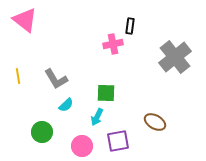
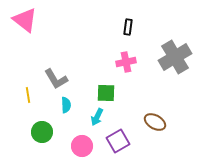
black rectangle: moved 2 px left, 1 px down
pink cross: moved 13 px right, 18 px down
gray cross: rotated 8 degrees clockwise
yellow line: moved 10 px right, 19 px down
cyan semicircle: rotated 49 degrees counterclockwise
purple square: rotated 20 degrees counterclockwise
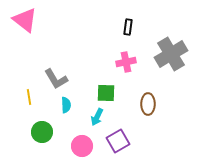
gray cross: moved 4 px left, 3 px up
yellow line: moved 1 px right, 2 px down
brown ellipse: moved 7 px left, 18 px up; rotated 60 degrees clockwise
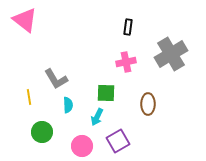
cyan semicircle: moved 2 px right
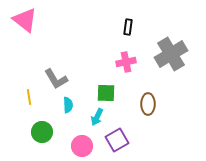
purple square: moved 1 px left, 1 px up
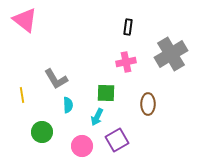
yellow line: moved 7 px left, 2 px up
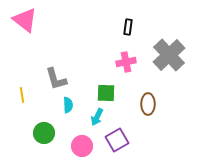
gray cross: moved 2 px left, 1 px down; rotated 12 degrees counterclockwise
gray L-shape: rotated 15 degrees clockwise
green circle: moved 2 px right, 1 px down
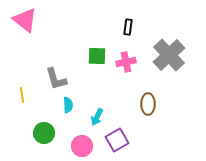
green square: moved 9 px left, 37 px up
